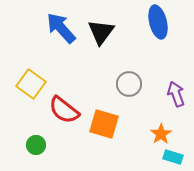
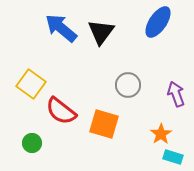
blue ellipse: rotated 48 degrees clockwise
blue arrow: rotated 8 degrees counterclockwise
gray circle: moved 1 px left, 1 px down
red semicircle: moved 3 px left, 1 px down
green circle: moved 4 px left, 2 px up
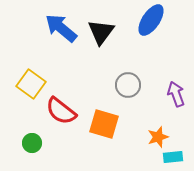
blue ellipse: moved 7 px left, 2 px up
orange star: moved 3 px left, 3 px down; rotated 15 degrees clockwise
cyan rectangle: rotated 24 degrees counterclockwise
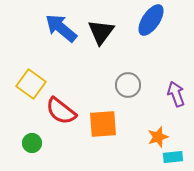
orange square: moved 1 px left; rotated 20 degrees counterclockwise
